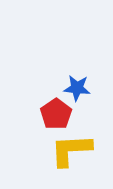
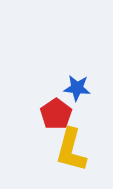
yellow L-shape: rotated 72 degrees counterclockwise
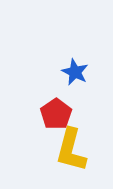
blue star: moved 2 px left, 16 px up; rotated 20 degrees clockwise
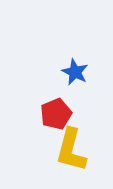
red pentagon: rotated 12 degrees clockwise
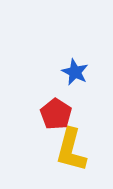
red pentagon: rotated 16 degrees counterclockwise
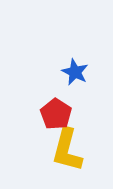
yellow L-shape: moved 4 px left
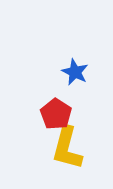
yellow L-shape: moved 2 px up
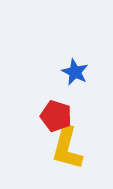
red pentagon: moved 2 px down; rotated 16 degrees counterclockwise
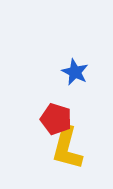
red pentagon: moved 3 px down
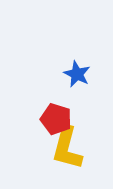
blue star: moved 2 px right, 2 px down
